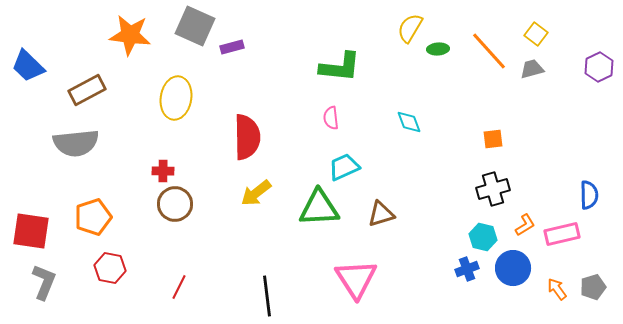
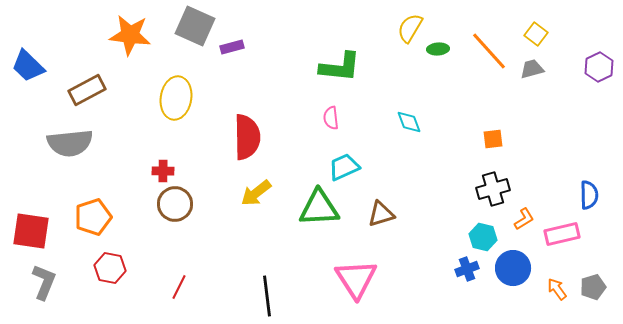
gray semicircle: moved 6 px left
orange L-shape: moved 1 px left, 6 px up
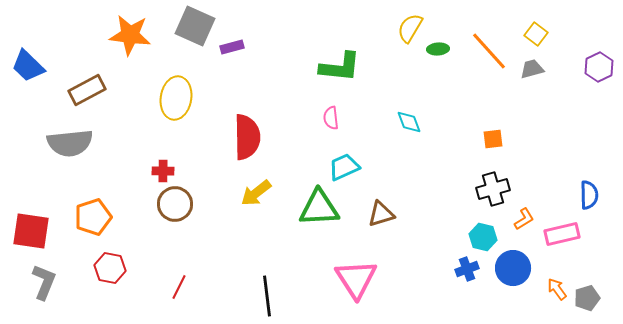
gray pentagon: moved 6 px left, 11 px down
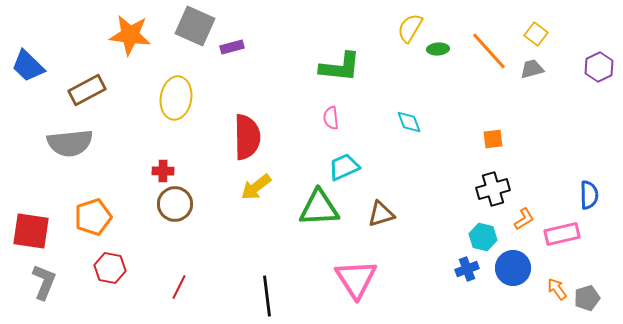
yellow arrow: moved 6 px up
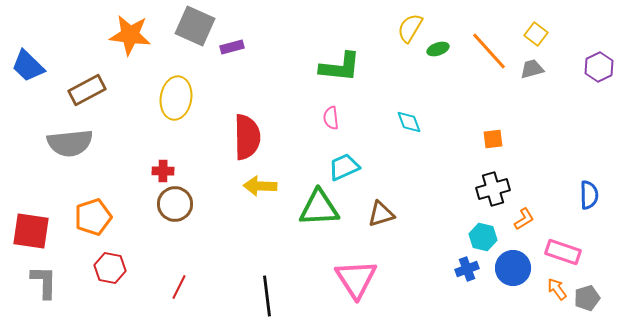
green ellipse: rotated 15 degrees counterclockwise
yellow arrow: moved 4 px right, 1 px up; rotated 40 degrees clockwise
pink rectangle: moved 1 px right, 18 px down; rotated 32 degrees clockwise
gray L-shape: rotated 21 degrees counterclockwise
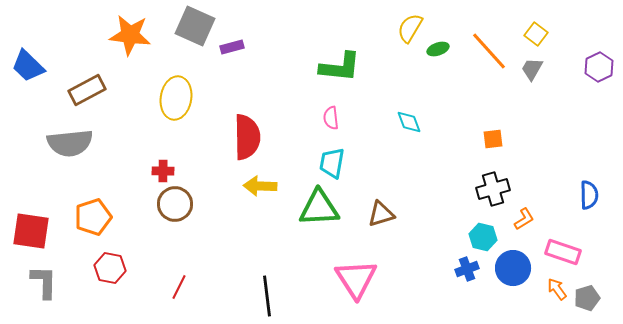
gray trapezoid: rotated 45 degrees counterclockwise
cyan trapezoid: moved 12 px left, 4 px up; rotated 56 degrees counterclockwise
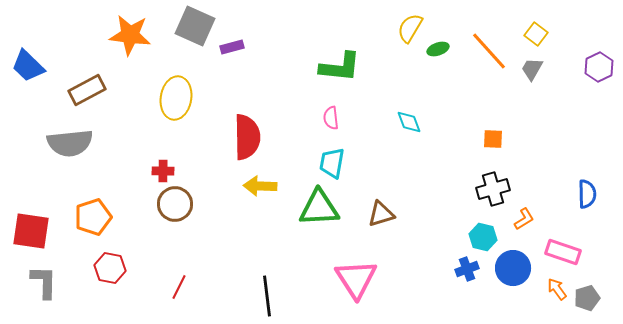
orange square: rotated 10 degrees clockwise
blue semicircle: moved 2 px left, 1 px up
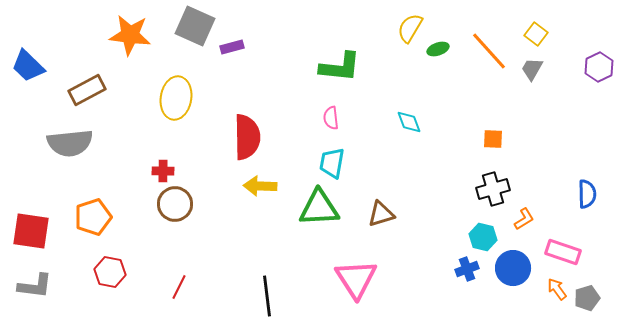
red hexagon: moved 4 px down
gray L-shape: moved 9 px left, 4 px down; rotated 96 degrees clockwise
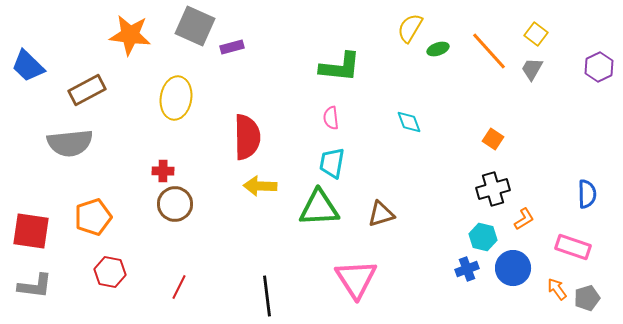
orange square: rotated 30 degrees clockwise
pink rectangle: moved 10 px right, 5 px up
